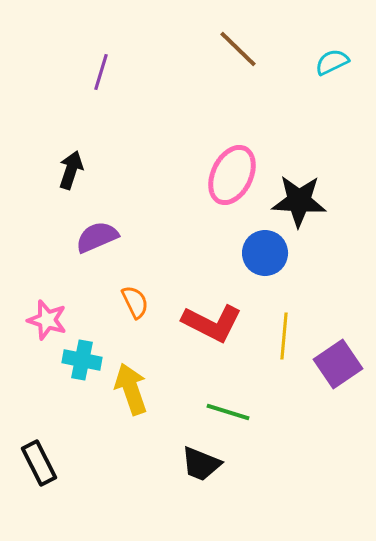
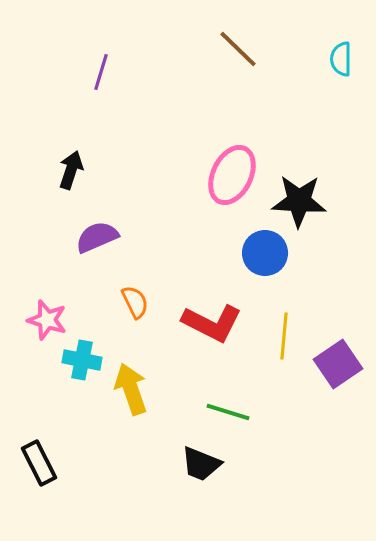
cyan semicircle: moved 9 px right, 3 px up; rotated 64 degrees counterclockwise
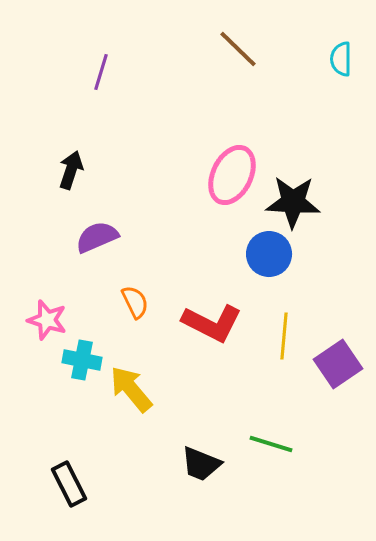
black star: moved 6 px left, 1 px down
blue circle: moved 4 px right, 1 px down
yellow arrow: rotated 21 degrees counterclockwise
green line: moved 43 px right, 32 px down
black rectangle: moved 30 px right, 21 px down
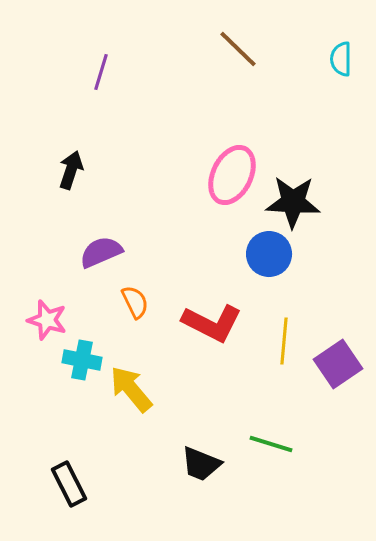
purple semicircle: moved 4 px right, 15 px down
yellow line: moved 5 px down
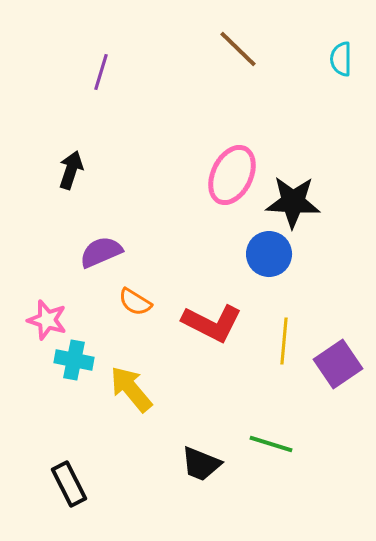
orange semicircle: rotated 148 degrees clockwise
cyan cross: moved 8 px left
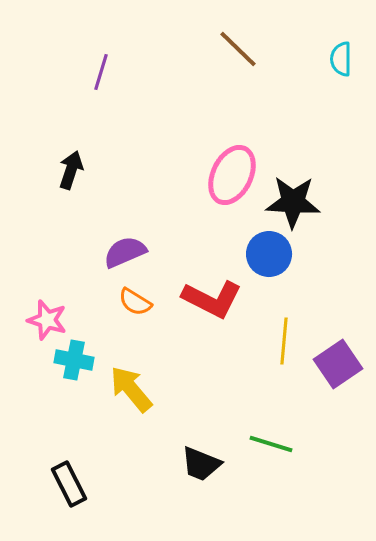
purple semicircle: moved 24 px right
red L-shape: moved 24 px up
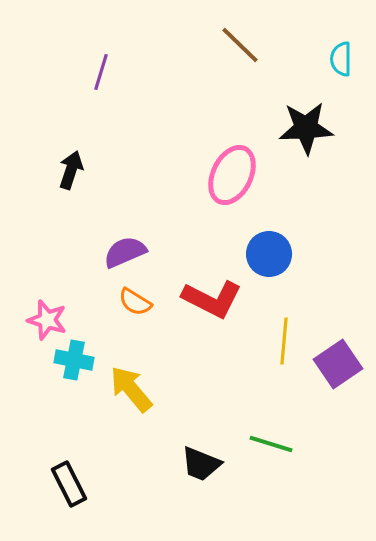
brown line: moved 2 px right, 4 px up
black star: moved 13 px right, 74 px up; rotated 6 degrees counterclockwise
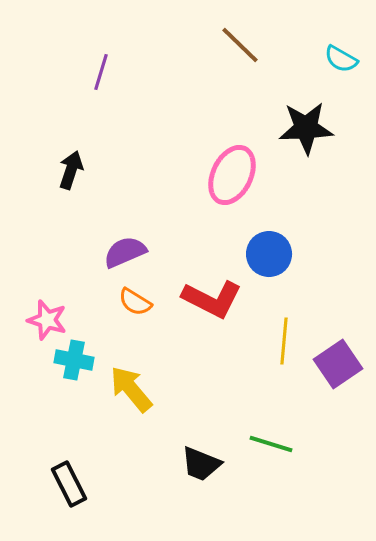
cyan semicircle: rotated 60 degrees counterclockwise
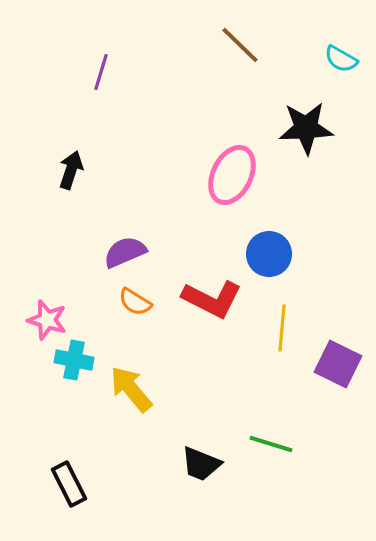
yellow line: moved 2 px left, 13 px up
purple square: rotated 30 degrees counterclockwise
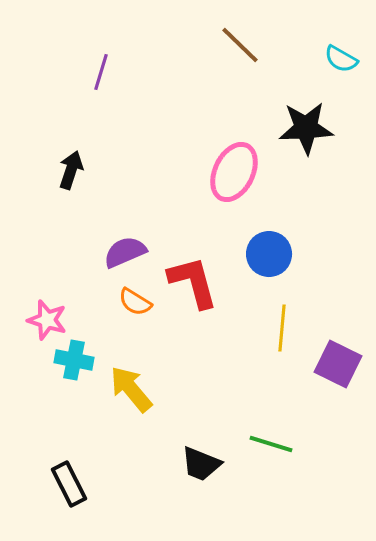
pink ellipse: moved 2 px right, 3 px up
red L-shape: moved 19 px left, 17 px up; rotated 132 degrees counterclockwise
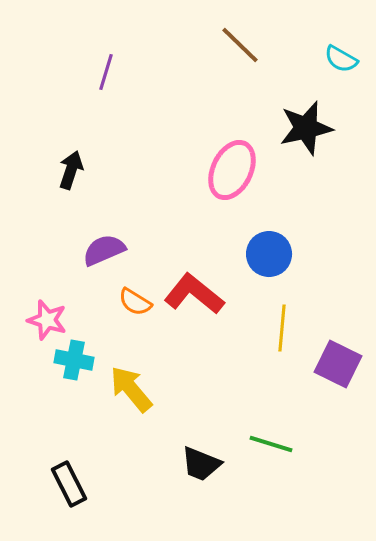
purple line: moved 5 px right
black star: rotated 10 degrees counterclockwise
pink ellipse: moved 2 px left, 2 px up
purple semicircle: moved 21 px left, 2 px up
red L-shape: moved 1 px right, 12 px down; rotated 36 degrees counterclockwise
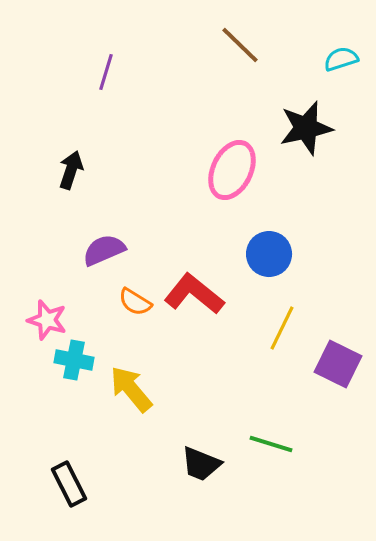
cyan semicircle: rotated 132 degrees clockwise
yellow line: rotated 21 degrees clockwise
